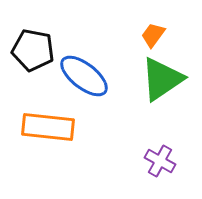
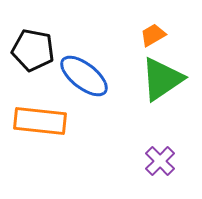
orange trapezoid: rotated 24 degrees clockwise
orange rectangle: moved 8 px left, 6 px up
purple cross: rotated 16 degrees clockwise
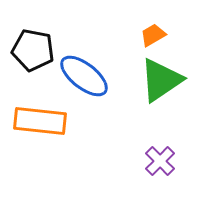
green triangle: moved 1 px left, 1 px down
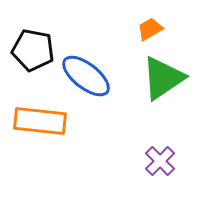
orange trapezoid: moved 3 px left, 6 px up
blue ellipse: moved 2 px right
green triangle: moved 2 px right, 2 px up
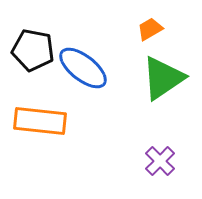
blue ellipse: moved 3 px left, 8 px up
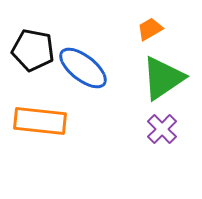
purple cross: moved 2 px right, 32 px up
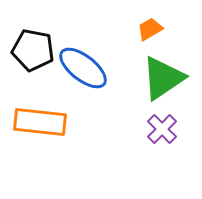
orange rectangle: moved 1 px down
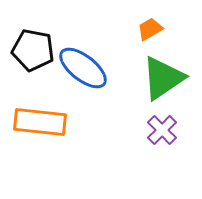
purple cross: moved 1 px down
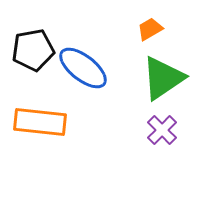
black pentagon: rotated 21 degrees counterclockwise
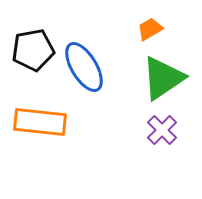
blue ellipse: moved 1 px right, 1 px up; rotated 21 degrees clockwise
